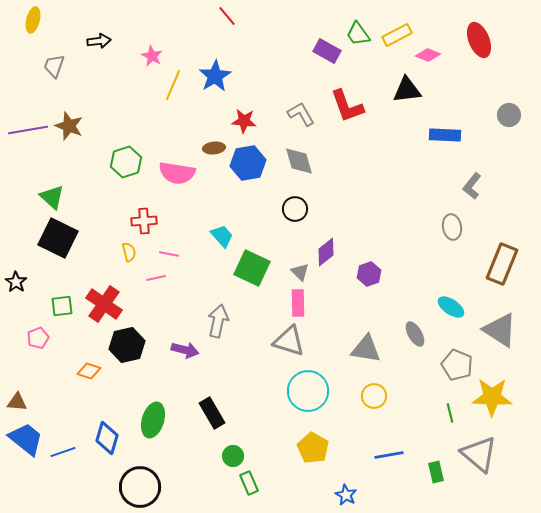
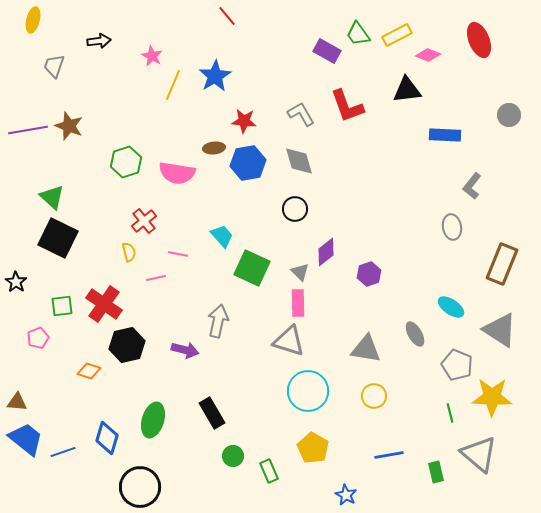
red cross at (144, 221): rotated 35 degrees counterclockwise
pink line at (169, 254): moved 9 px right
green rectangle at (249, 483): moved 20 px right, 12 px up
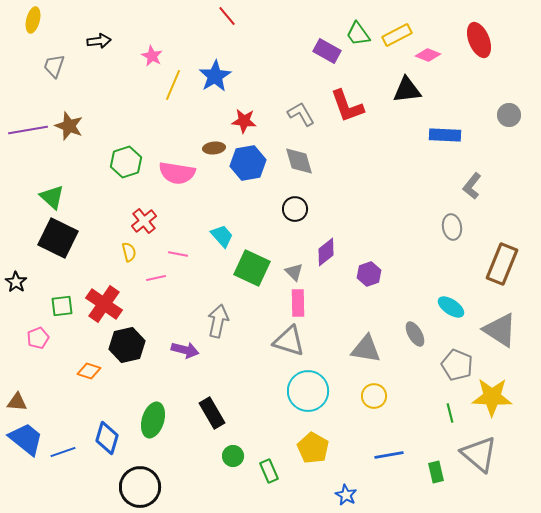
gray triangle at (300, 272): moved 6 px left
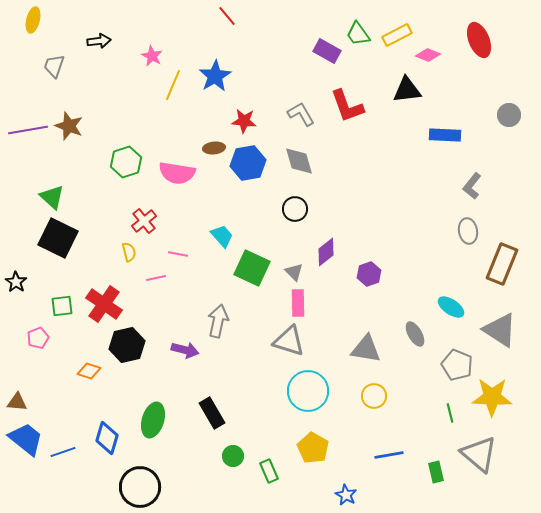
gray ellipse at (452, 227): moved 16 px right, 4 px down
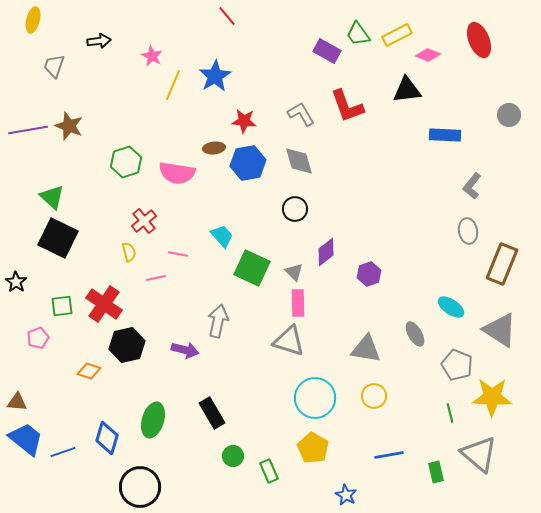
cyan circle at (308, 391): moved 7 px right, 7 px down
